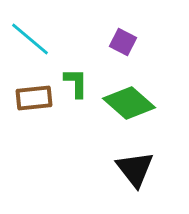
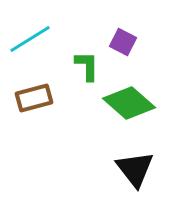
cyan line: rotated 72 degrees counterclockwise
green L-shape: moved 11 px right, 17 px up
brown rectangle: rotated 9 degrees counterclockwise
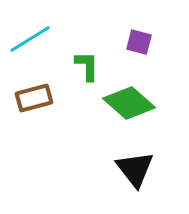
purple square: moved 16 px right; rotated 12 degrees counterclockwise
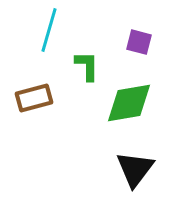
cyan line: moved 19 px right, 9 px up; rotated 42 degrees counterclockwise
green diamond: rotated 51 degrees counterclockwise
black triangle: rotated 15 degrees clockwise
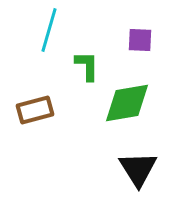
purple square: moved 1 px right, 2 px up; rotated 12 degrees counterclockwise
brown rectangle: moved 1 px right, 12 px down
green diamond: moved 2 px left
black triangle: moved 3 px right; rotated 9 degrees counterclockwise
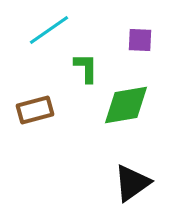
cyan line: rotated 39 degrees clockwise
green L-shape: moved 1 px left, 2 px down
green diamond: moved 1 px left, 2 px down
black triangle: moved 6 px left, 14 px down; rotated 27 degrees clockwise
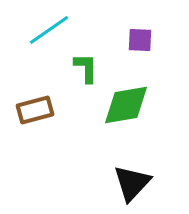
black triangle: rotated 12 degrees counterclockwise
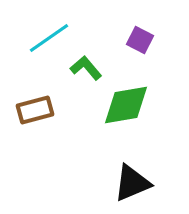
cyan line: moved 8 px down
purple square: rotated 24 degrees clockwise
green L-shape: rotated 40 degrees counterclockwise
black triangle: rotated 24 degrees clockwise
